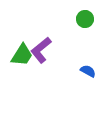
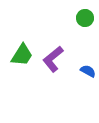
green circle: moved 1 px up
purple L-shape: moved 12 px right, 9 px down
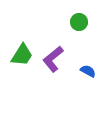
green circle: moved 6 px left, 4 px down
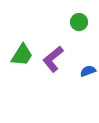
blue semicircle: rotated 49 degrees counterclockwise
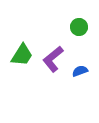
green circle: moved 5 px down
blue semicircle: moved 8 px left
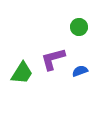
green trapezoid: moved 18 px down
purple L-shape: rotated 24 degrees clockwise
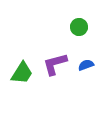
purple L-shape: moved 2 px right, 5 px down
blue semicircle: moved 6 px right, 6 px up
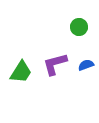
green trapezoid: moved 1 px left, 1 px up
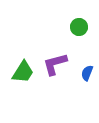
blue semicircle: moved 1 px right, 8 px down; rotated 49 degrees counterclockwise
green trapezoid: moved 2 px right
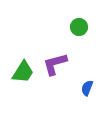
blue semicircle: moved 15 px down
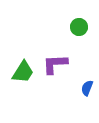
purple L-shape: rotated 12 degrees clockwise
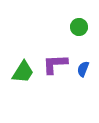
blue semicircle: moved 4 px left, 19 px up
